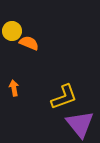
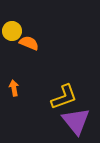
purple triangle: moved 4 px left, 3 px up
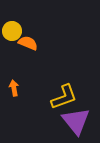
orange semicircle: moved 1 px left
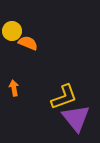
purple triangle: moved 3 px up
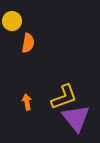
yellow circle: moved 10 px up
orange semicircle: rotated 78 degrees clockwise
orange arrow: moved 13 px right, 14 px down
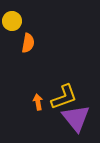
orange arrow: moved 11 px right
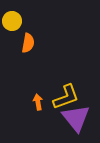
yellow L-shape: moved 2 px right
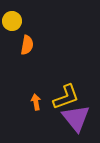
orange semicircle: moved 1 px left, 2 px down
orange arrow: moved 2 px left
